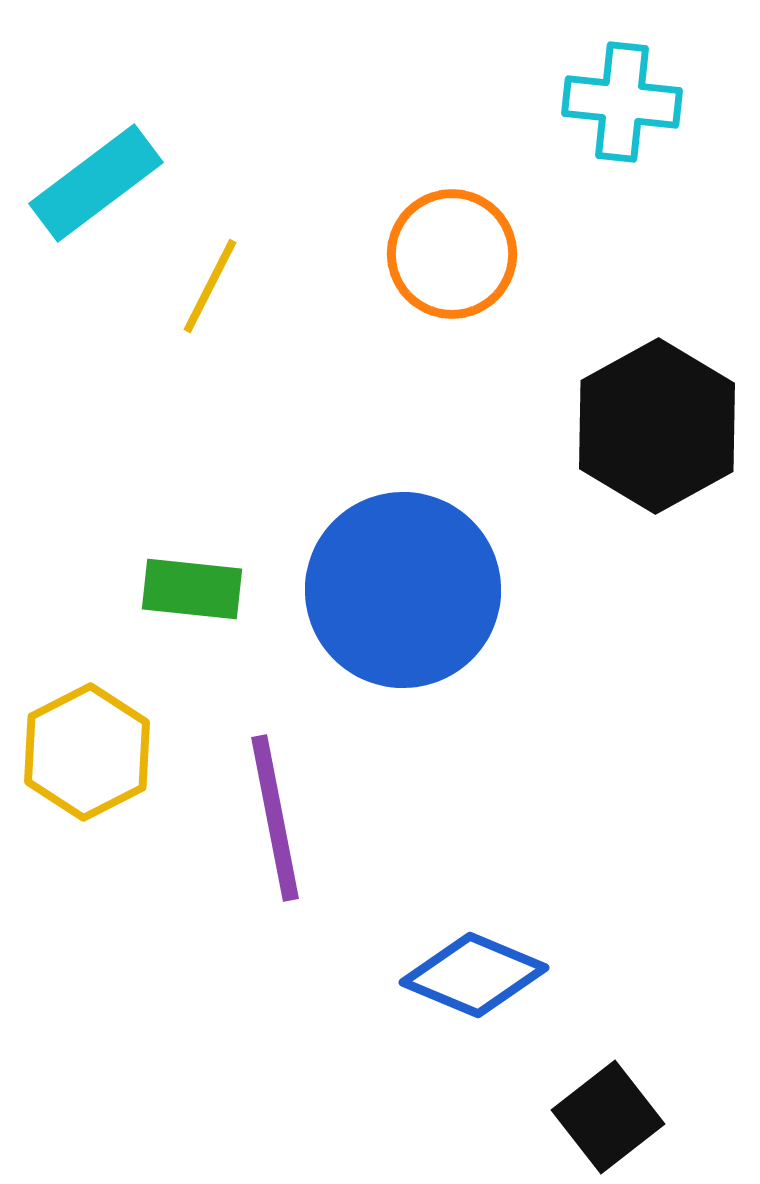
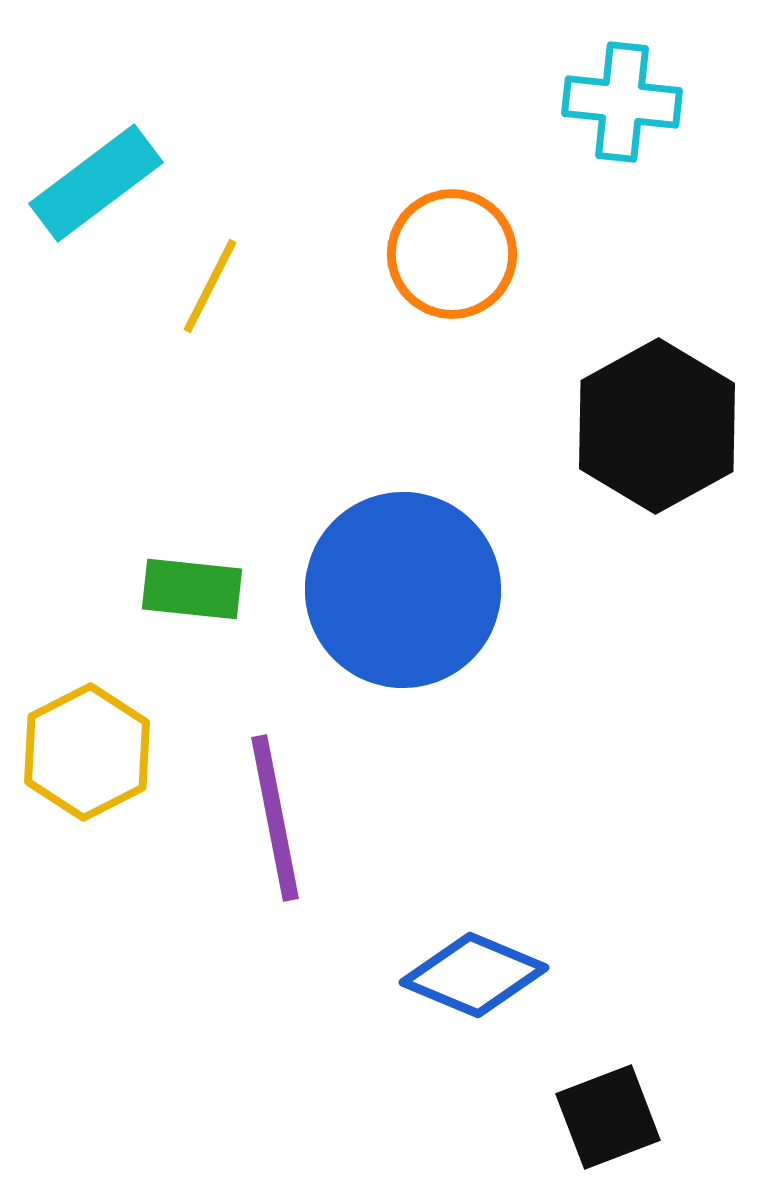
black square: rotated 17 degrees clockwise
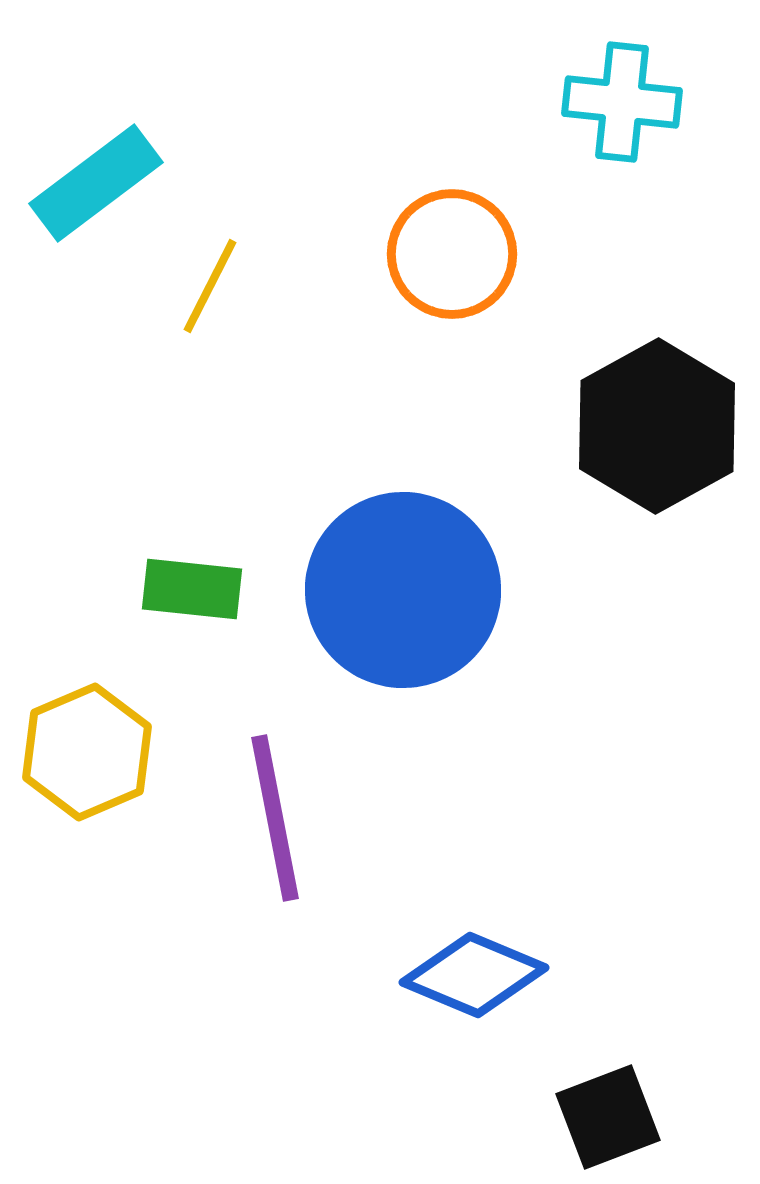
yellow hexagon: rotated 4 degrees clockwise
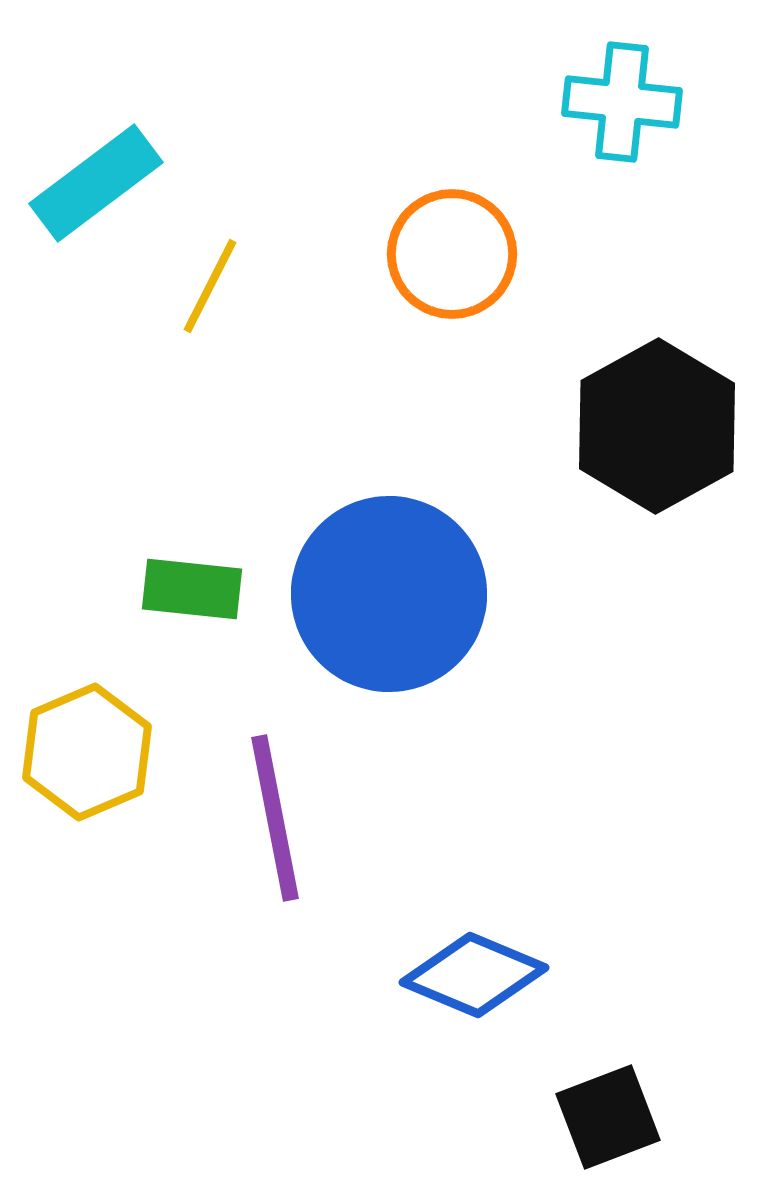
blue circle: moved 14 px left, 4 px down
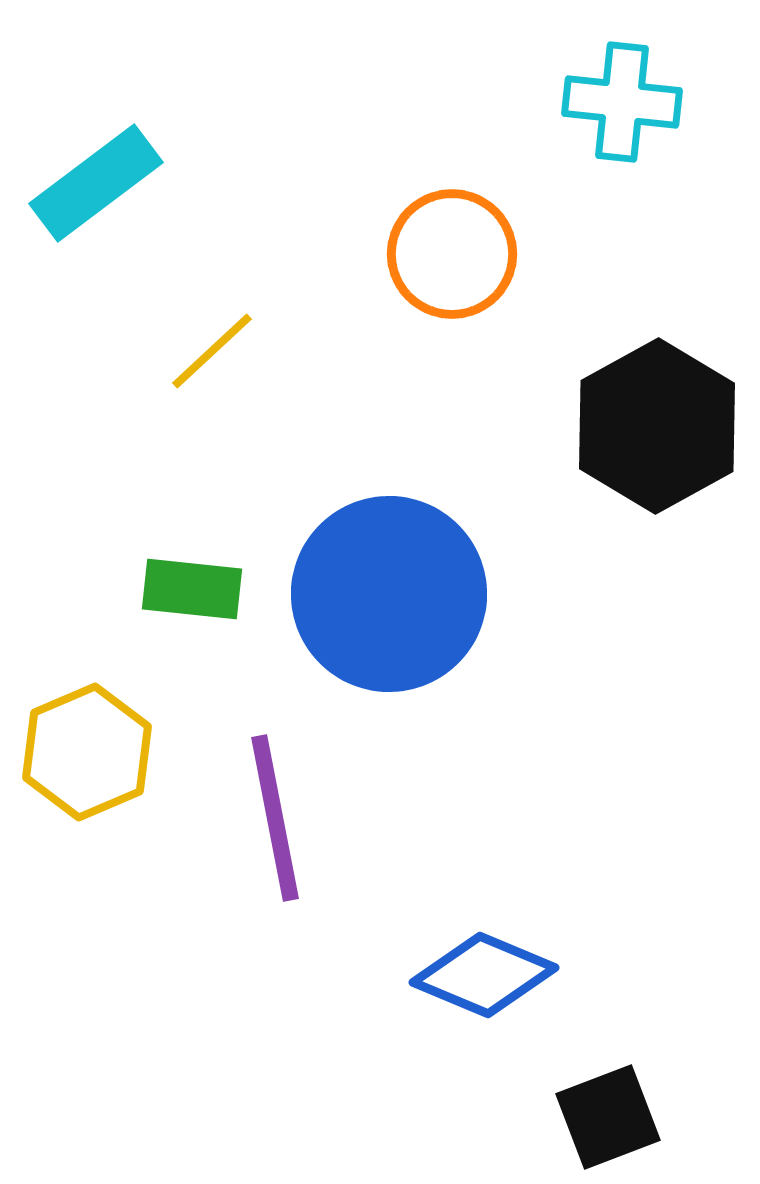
yellow line: moved 2 px right, 65 px down; rotated 20 degrees clockwise
blue diamond: moved 10 px right
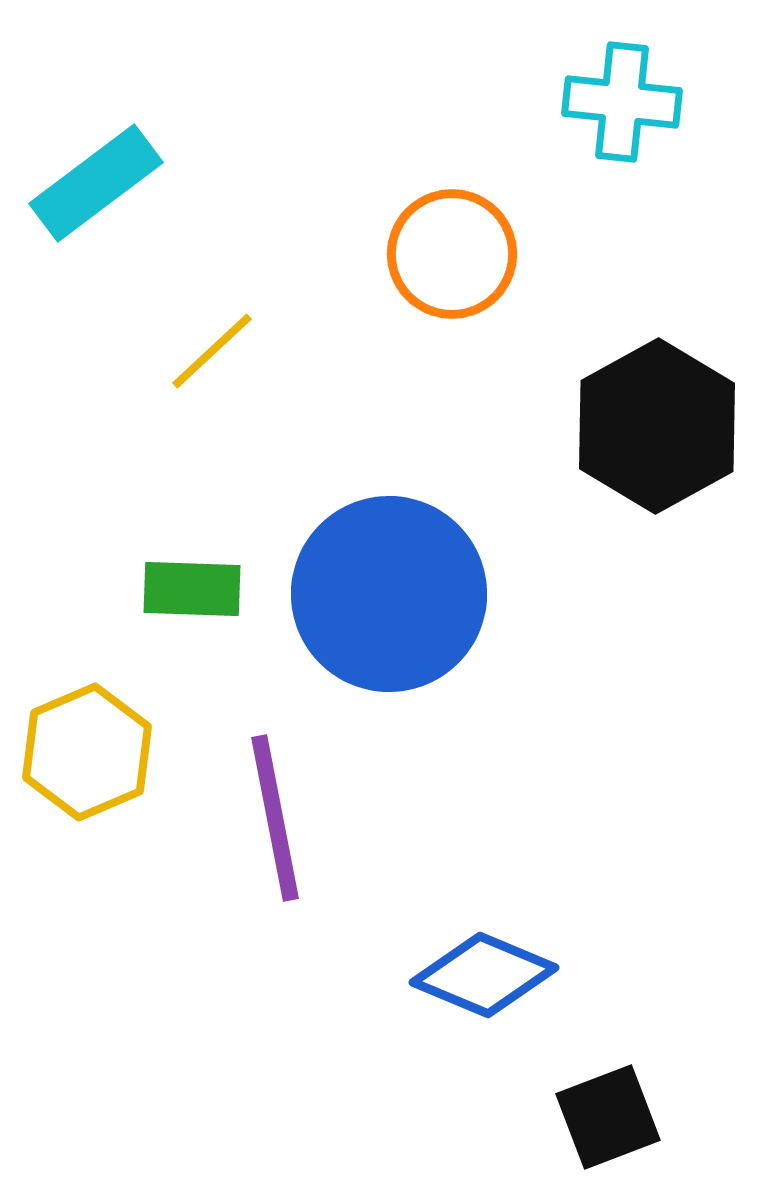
green rectangle: rotated 4 degrees counterclockwise
